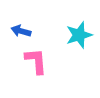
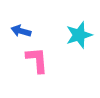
pink L-shape: moved 1 px right, 1 px up
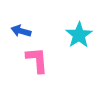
cyan star: rotated 16 degrees counterclockwise
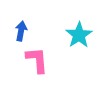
blue arrow: rotated 84 degrees clockwise
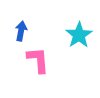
pink L-shape: moved 1 px right
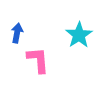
blue arrow: moved 4 px left, 2 px down
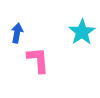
cyan star: moved 3 px right, 3 px up
